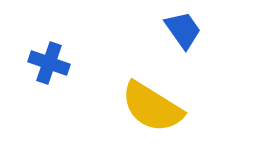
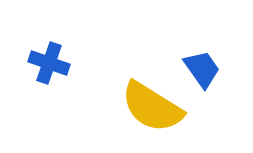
blue trapezoid: moved 19 px right, 39 px down
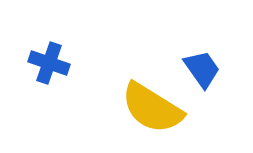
yellow semicircle: moved 1 px down
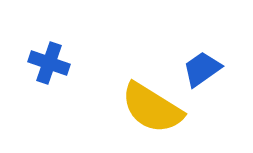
blue trapezoid: rotated 90 degrees counterclockwise
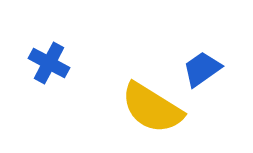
blue cross: rotated 9 degrees clockwise
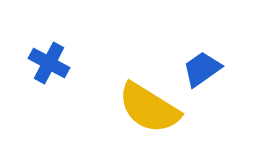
yellow semicircle: moved 3 px left
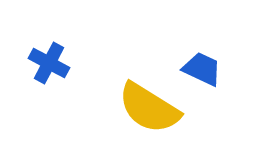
blue trapezoid: rotated 60 degrees clockwise
